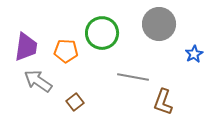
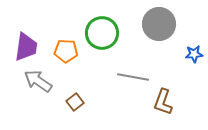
blue star: rotated 24 degrees clockwise
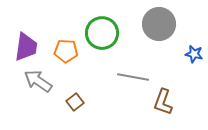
blue star: rotated 18 degrees clockwise
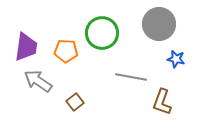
blue star: moved 18 px left, 5 px down
gray line: moved 2 px left
brown L-shape: moved 1 px left
